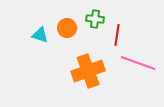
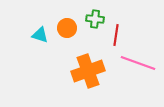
red line: moved 1 px left
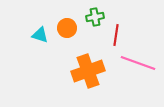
green cross: moved 2 px up; rotated 18 degrees counterclockwise
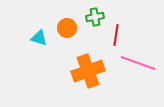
cyan triangle: moved 1 px left, 3 px down
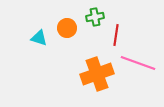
orange cross: moved 9 px right, 3 px down
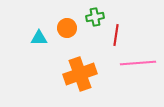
cyan triangle: rotated 18 degrees counterclockwise
pink line: rotated 24 degrees counterclockwise
orange cross: moved 17 px left
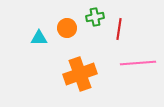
red line: moved 3 px right, 6 px up
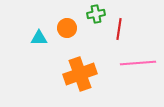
green cross: moved 1 px right, 3 px up
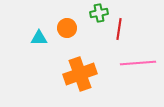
green cross: moved 3 px right, 1 px up
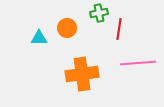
orange cross: moved 2 px right; rotated 12 degrees clockwise
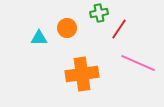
red line: rotated 25 degrees clockwise
pink line: rotated 28 degrees clockwise
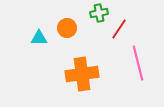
pink line: rotated 52 degrees clockwise
